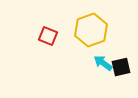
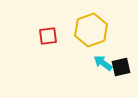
red square: rotated 30 degrees counterclockwise
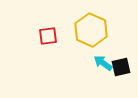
yellow hexagon: rotated 16 degrees counterclockwise
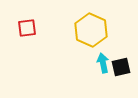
red square: moved 21 px left, 8 px up
cyan arrow: rotated 42 degrees clockwise
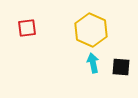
cyan arrow: moved 10 px left
black square: rotated 18 degrees clockwise
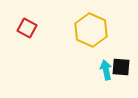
red square: rotated 36 degrees clockwise
cyan arrow: moved 13 px right, 7 px down
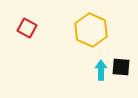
cyan arrow: moved 5 px left; rotated 12 degrees clockwise
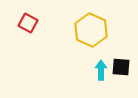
red square: moved 1 px right, 5 px up
